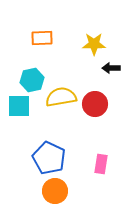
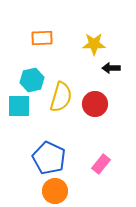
yellow semicircle: rotated 116 degrees clockwise
pink rectangle: rotated 30 degrees clockwise
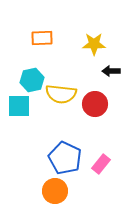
black arrow: moved 3 px down
yellow semicircle: moved 3 px up; rotated 80 degrees clockwise
blue pentagon: moved 16 px right
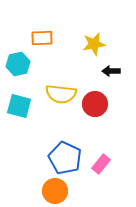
yellow star: rotated 10 degrees counterclockwise
cyan hexagon: moved 14 px left, 16 px up
cyan square: rotated 15 degrees clockwise
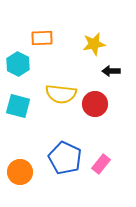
cyan hexagon: rotated 20 degrees counterclockwise
cyan square: moved 1 px left
orange circle: moved 35 px left, 19 px up
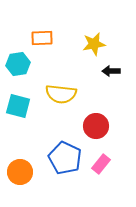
cyan hexagon: rotated 25 degrees clockwise
red circle: moved 1 px right, 22 px down
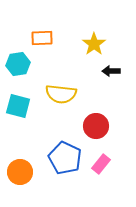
yellow star: rotated 25 degrees counterclockwise
